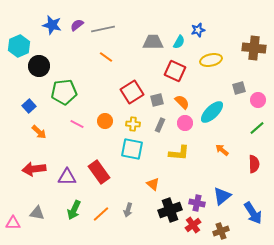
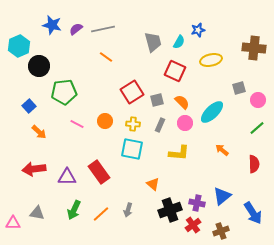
purple semicircle at (77, 25): moved 1 px left, 4 px down
gray trapezoid at (153, 42): rotated 75 degrees clockwise
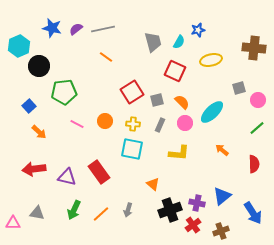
blue star at (52, 25): moved 3 px down
purple triangle at (67, 177): rotated 12 degrees clockwise
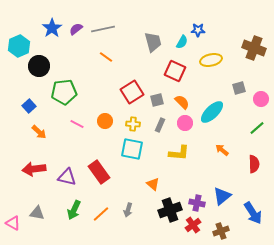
blue star at (52, 28): rotated 24 degrees clockwise
blue star at (198, 30): rotated 16 degrees clockwise
cyan semicircle at (179, 42): moved 3 px right
brown cross at (254, 48): rotated 15 degrees clockwise
pink circle at (258, 100): moved 3 px right, 1 px up
pink triangle at (13, 223): rotated 28 degrees clockwise
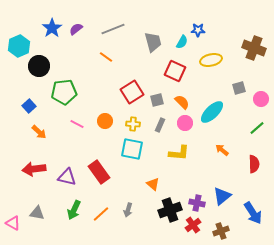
gray line at (103, 29): moved 10 px right; rotated 10 degrees counterclockwise
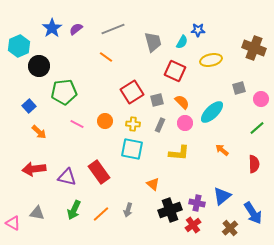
brown cross at (221, 231): moved 9 px right, 3 px up; rotated 21 degrees counterclockwise
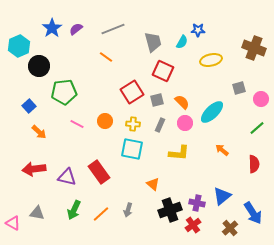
red square at (175, 71): moved 12 px left
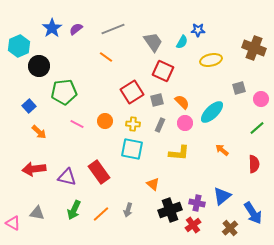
gray trapezoid at (153, 42): rotated 20 degrees counterclockwise
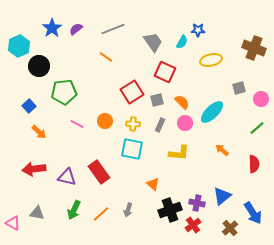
red square at (163, 71): moved 2 px right, 1 px down
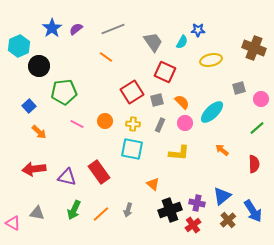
blue arrow at (253, 213): moved 2 px up
brown cross at (230, 228): moved 2 px left, 8 px up
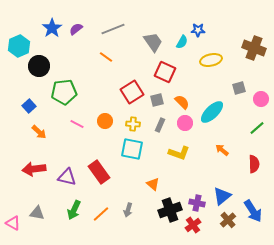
yellow L-shape at (179, 153): rotated 15 degrees clockwise
